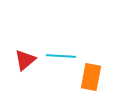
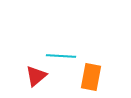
red triangle: moved 11 px right, 16 px down
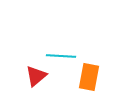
orange rectangle: moved 2 px left
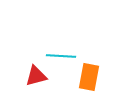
red triangle: rotated 25 degrees clockwise
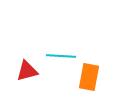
red triangle: moved 9 px left, 5 px up
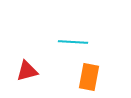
cyan line: moved 12 px right, 14 px up
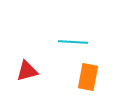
orange rectangle: moved 1 px left
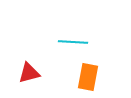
red triangle: moved 2 px right, 2 px down
